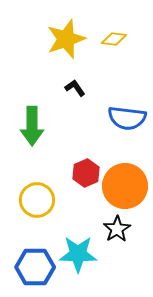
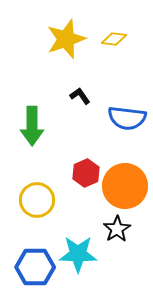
black L-shape: moved 5 px right, 8 px down
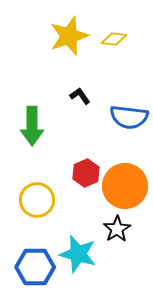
yellow star: moved 3 px right, 3 px up
blue semicircle: moved 2 px right, 1 px up
cyan star: rotated 15 degrees clockwise
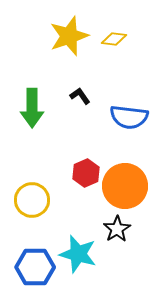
green arrow: moved 18 px up
yellow circle: moved 5 px left
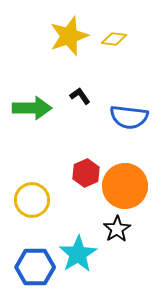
green arrow: rotated 90 degrees counterclockwise
cyan star: rotated 24 degrees clockwise
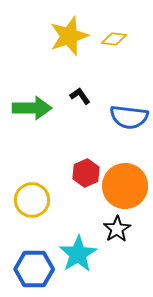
blue hexagon: moved 1 px left, 2 px down
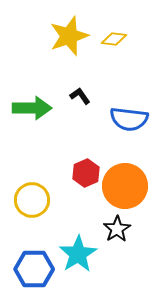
blue semicircle: moved 2 px down
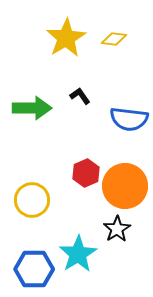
yellow star: moved 3 px left, 2 px down; rotated 12 degrees counterclockwise
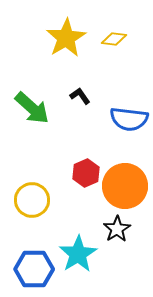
green arrow: rotated 42 degrees clockwise
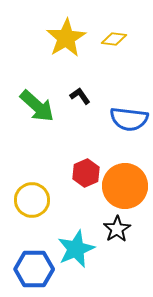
green arrow: moved 5 px right, 2 px up
cyan star: moved 2 px left, 5 px up; rotated 9 degrees clockwise
